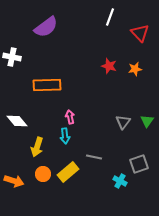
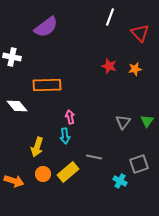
white diamond: moved 15 px up
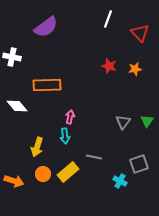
white line: moved 2 px left, 2 px down
pink arrow: rotated 24 degrees clockwise
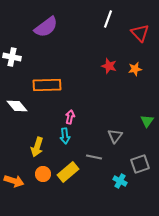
gray triangle: moved 8 px left, 14 px down
gray square: moved 1 px right
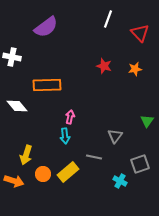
red star: moved 5 px left
yellow arrow: moved 11 px left, 8 px down
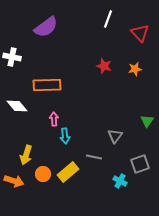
pink arrow: moved 16 px left, 2 px down; rotated 16 degrees counterclockwise
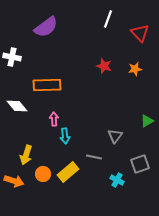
green triangle: rotated 24 degrees clockwise
cyan cross: moved 3 px left, 1 px up
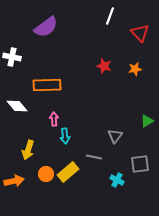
white line: moved 2 px right, 3 px up
yellow arrow: moved 2 px right, 5 px up
gray square: rotated 12 degrees clockwise
orange circle: moved 3 px right
orange arrow: rotated 30 degrees counterclockwise
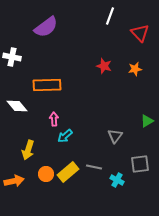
cyan arrow: rotated 56 degrees clockwise
gray line: moved 10 px down
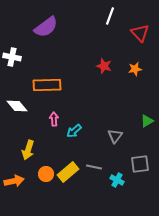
cyan arrow: moved 9 px right, 5 px up
